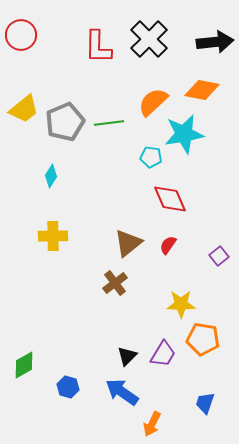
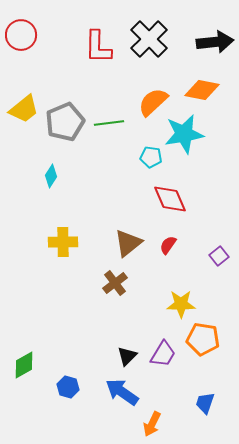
yellow cross: moved 10 px right, 6 px down
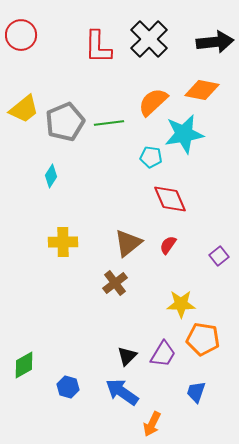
blue trapezoid: moved 9 px left, 11 px up
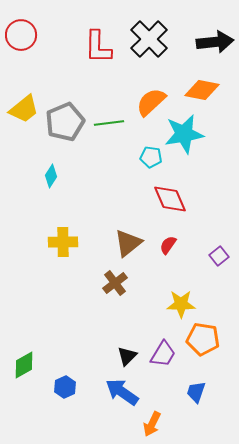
orange semicircle: moved 2 px left
blue hexagon: moved 3 px left; rotated 20 degrees clockwise
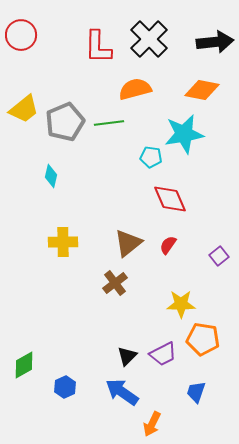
orange semicircle: moved 16 px left, 13 px up; rotated 28 degrees clockwise
cyan diamond: rotated 20 degrees counterclockwise
purple trapezoid: rotated 32 degrees clockwise
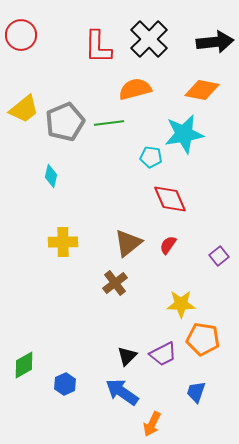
blue hexagon: moved 3 px up
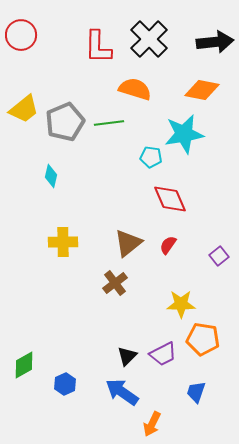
orange semicircle: rotated 32 degrees clockwise
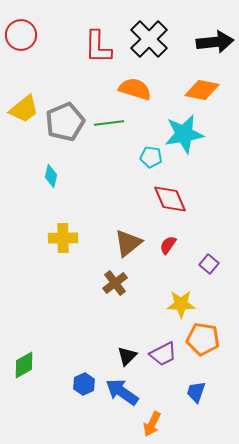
yellow cross: moved 4 px up
purple square: moved 10 px left, 8 px down; rotated 12 degrees counterclockwise
blue hexagon: moved 19 px right
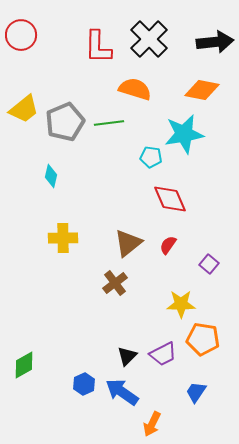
blue trapezoid: rotated 15 degrees clockwise
